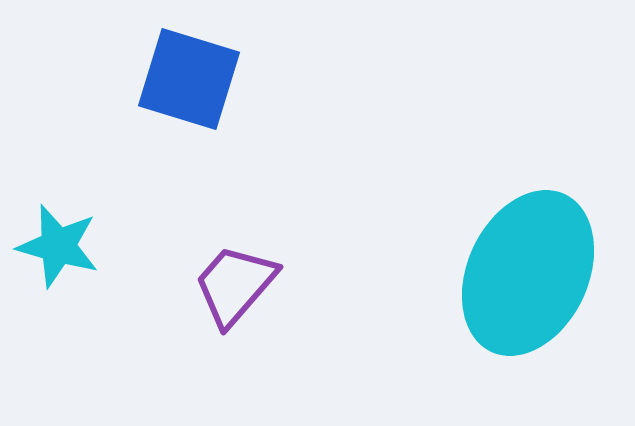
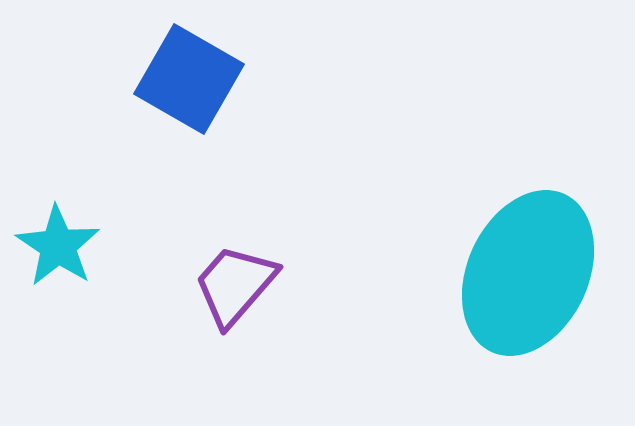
blue square: rotated 13 degrees clockwise
cyan star: rotated 18 degrees clockwise
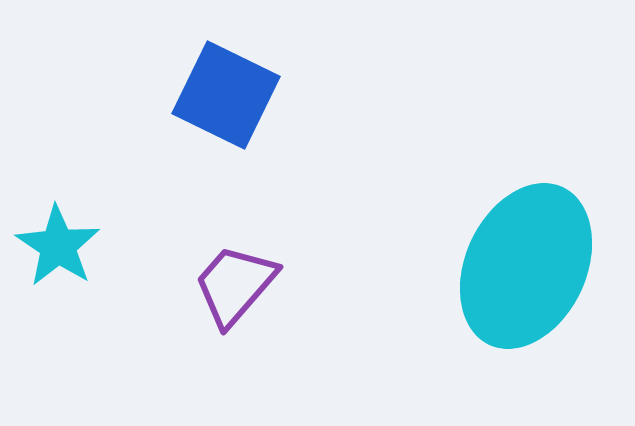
blue square: moved 37 px right, 16 px down; rotated 4 degrees counterclockwise
cyan ellipse: moved 2 px left, 7 px up
